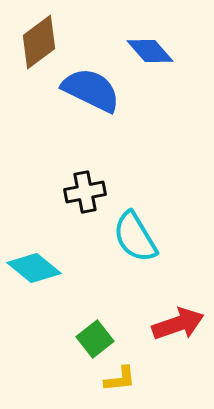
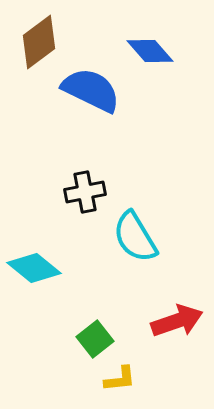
red arrow: moved 1 px left, 3 px up
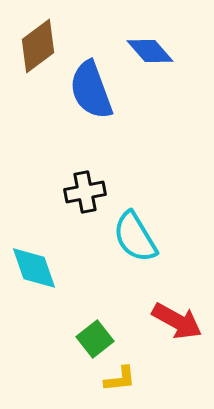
brown diamond: moved 1 px left, 4 px down
blue semicircle: rotated 136 degrees counterclockwise
cyan diamond: rotated 32 degrees clockwise
red arrow: rotated 48 degrees clockwise
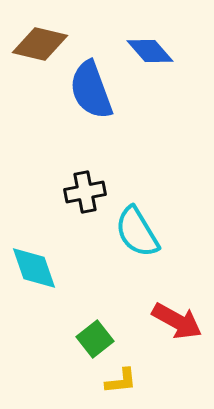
brown diamond: moved 2 px right, 2 px up; rotated 50 degrees clockwise
cyan semicircle: moved 2 px right, 5 px up
yellow L-shape: moved 1 px right, 2 px down
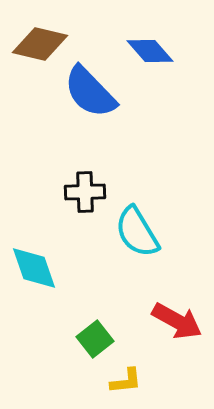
blue semicircle: moved 1 px left, 2 px down; rotated 24 degrees counterclockwise
black cross: rotated 9 degrees clockwise
yellow L-shape: moved 5 px right
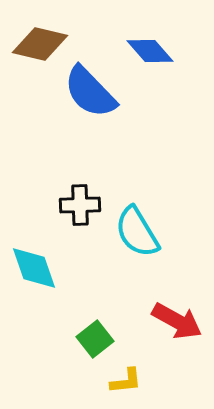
black cross: moved 5 px left, 13 px down
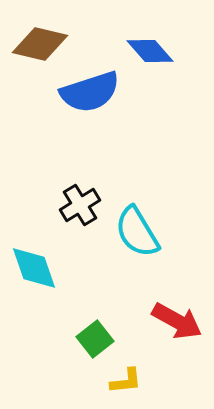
blue semicircle: rotated 64 degrees counterclockwise
black cross: rotated 30 degrees counterclockwise
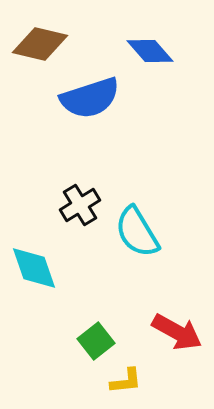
blue semicircle: moved 6 px down
red arrow: moved 11 px down
green square: moved 1 px right, 2 px down
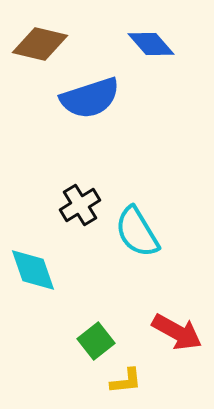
blue diamond: moved 1 px right, 7 px up
cyan diamond: moved 1 px left, 2 px down
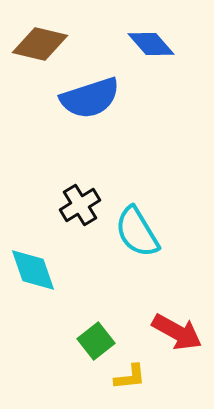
yellow L-shape: moved 4 px right, 4 px up
